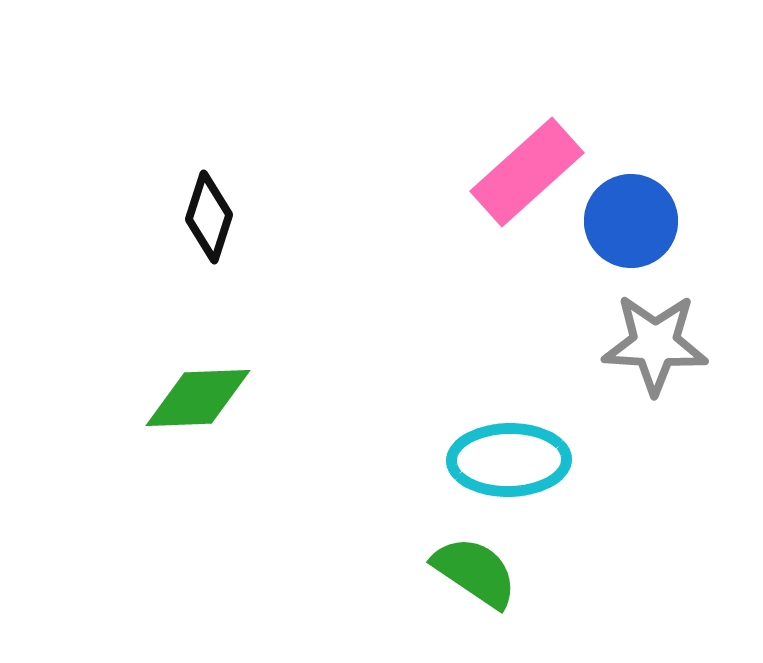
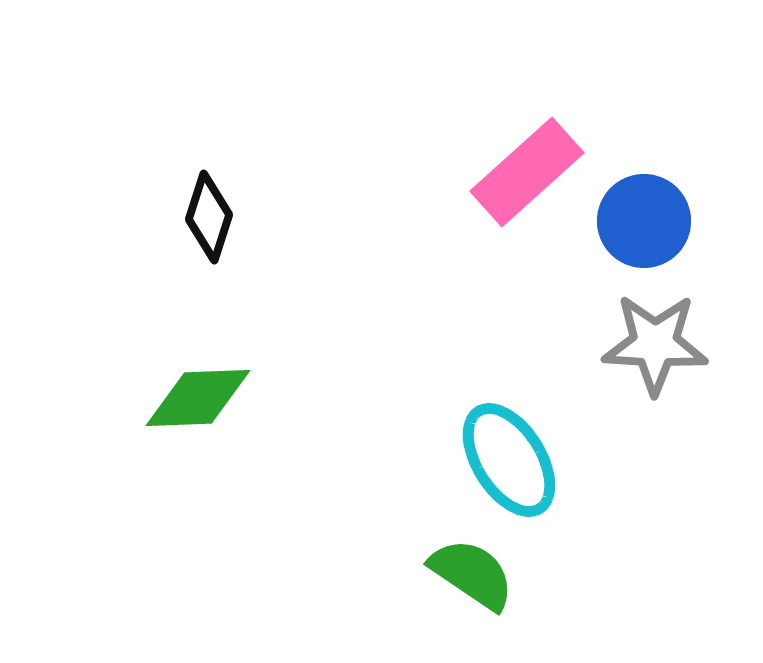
blue circle: moved 13 px right
cyan ellipse: rotated 59 degrees clockwise
green semicircle: moved 3 px left, 2 px down
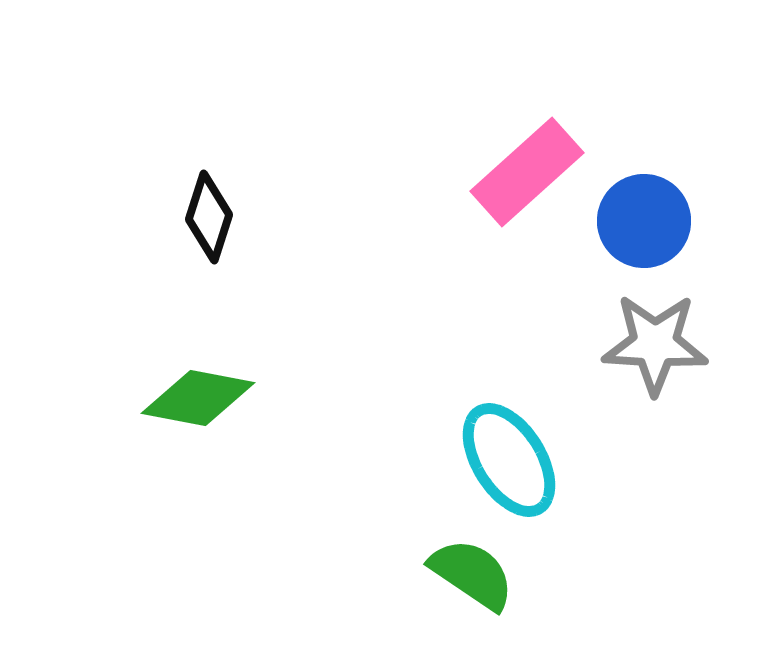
green diamond: rotated 13 degrees clockwise
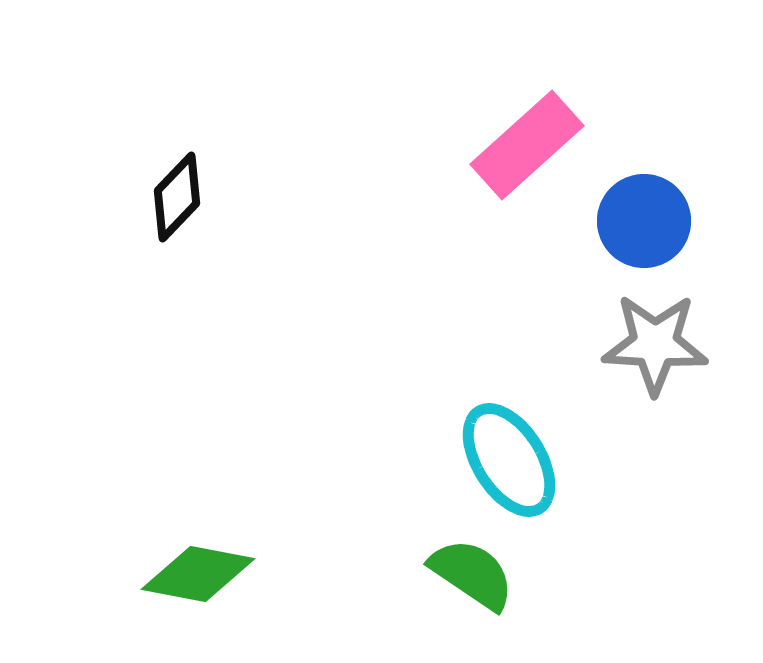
pink rectangle: moved 27 px up
black diamond: moved 32 px left, 20 px up; rotated 26 degrees clockwise
green diamond: moved 176 px down
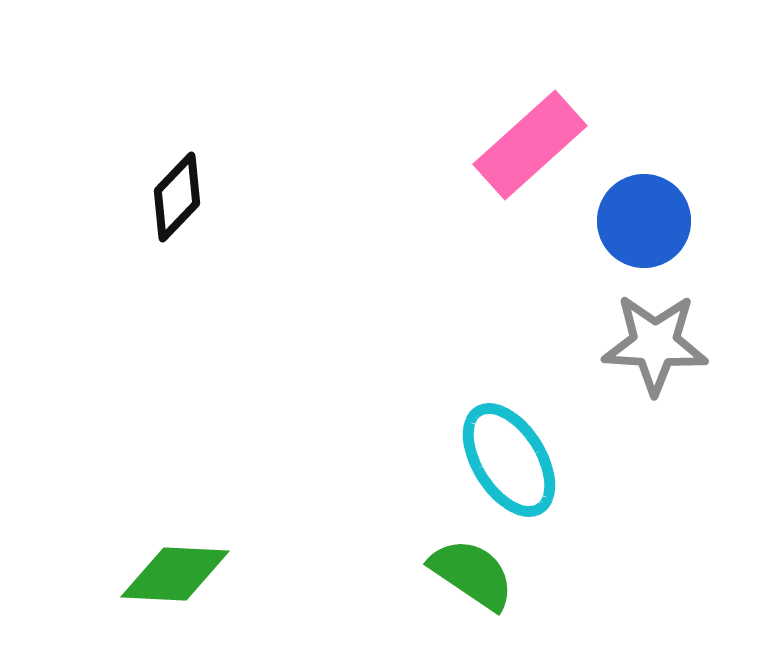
pink rectangle: moved 3 px right
green diamond: moved 23 px left; rotated 8 degrees counterclockwise
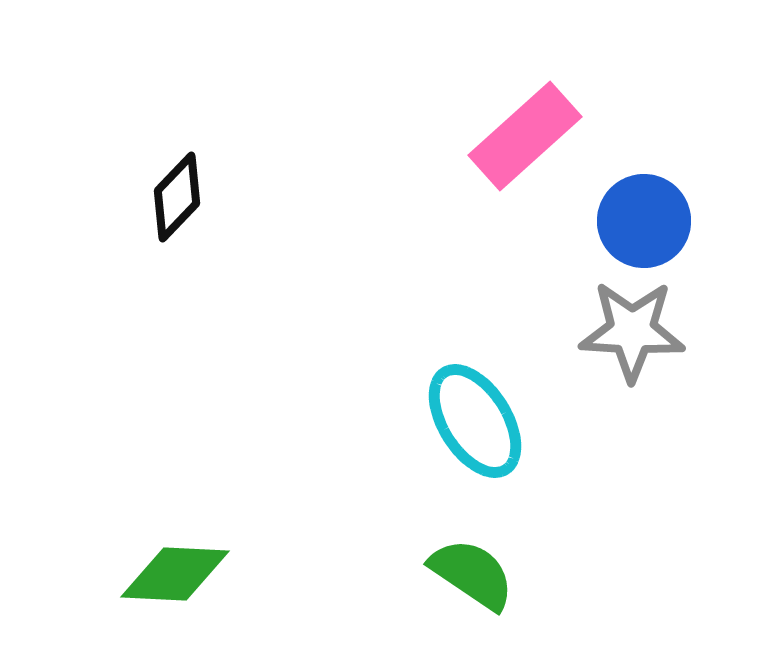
pink rectangle: moved 5 px left, 9 px up
gray star: moved 23 px left, 13 px up
cyan ellipse: moved 34 px left, 39 px up
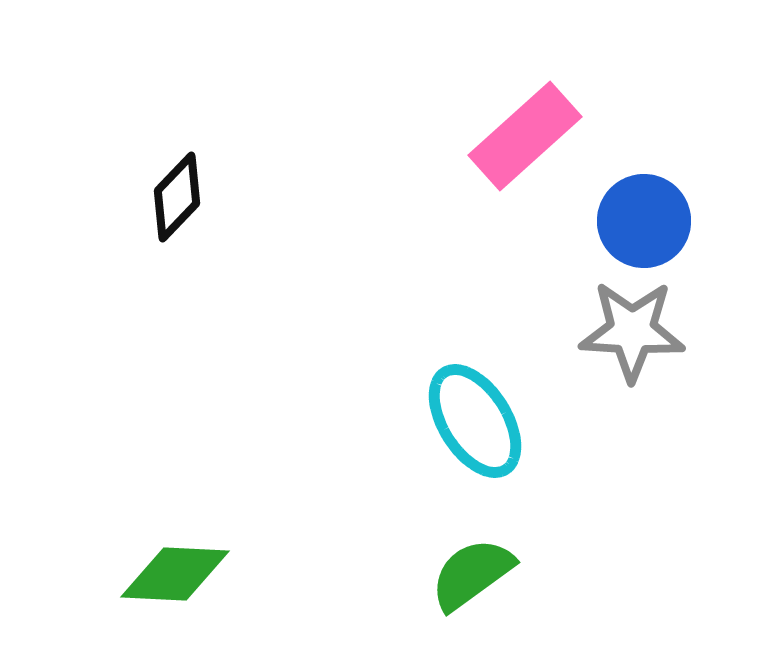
green semicircle: rotated 70 degrees counterclockwise
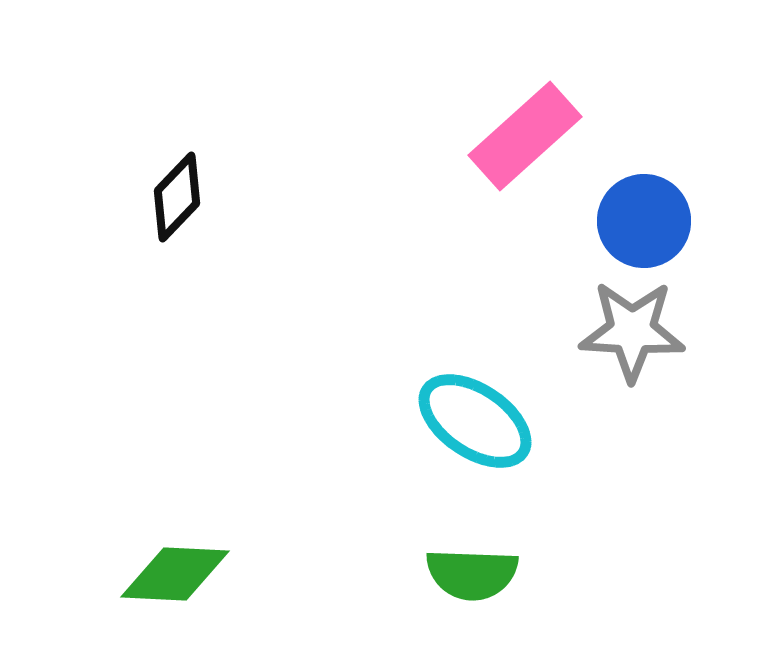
cyan ellipse: rotated 24 degrees counterclockwise
green semicircle: rotated 142 degrees counterclockwise
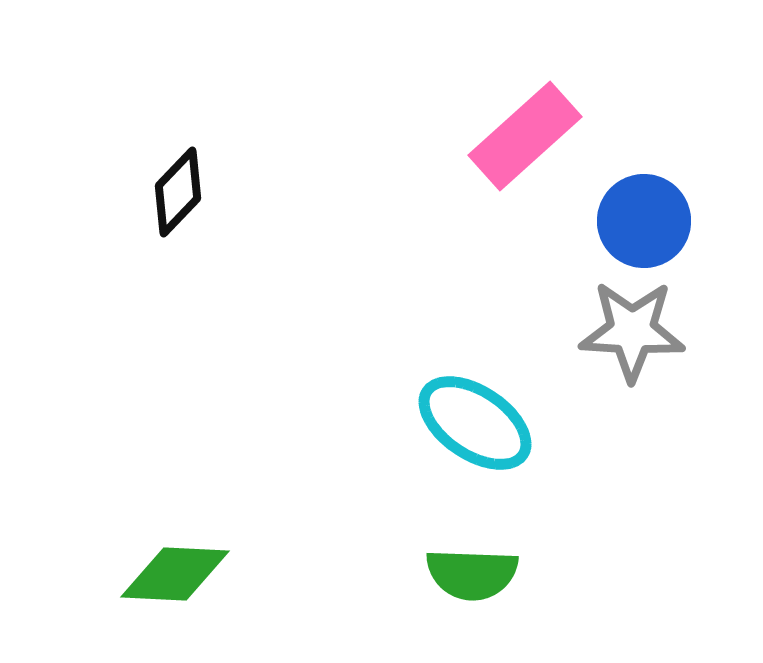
black diamond: moved 1 px right, 5 px up
cyan ellipse: moved 2 px down
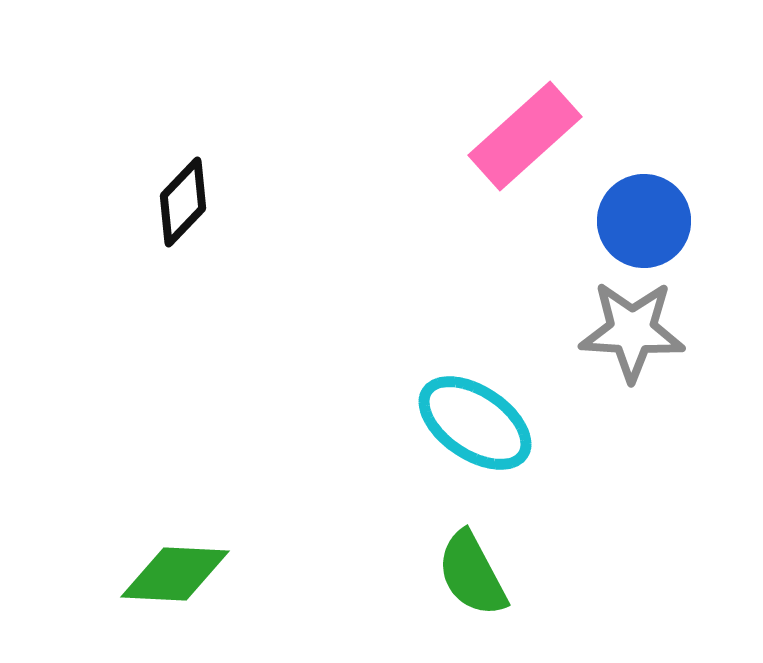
black diamond: moved 5 px right, 10 px down
green semicircle: rotated 60 degrees clockwise
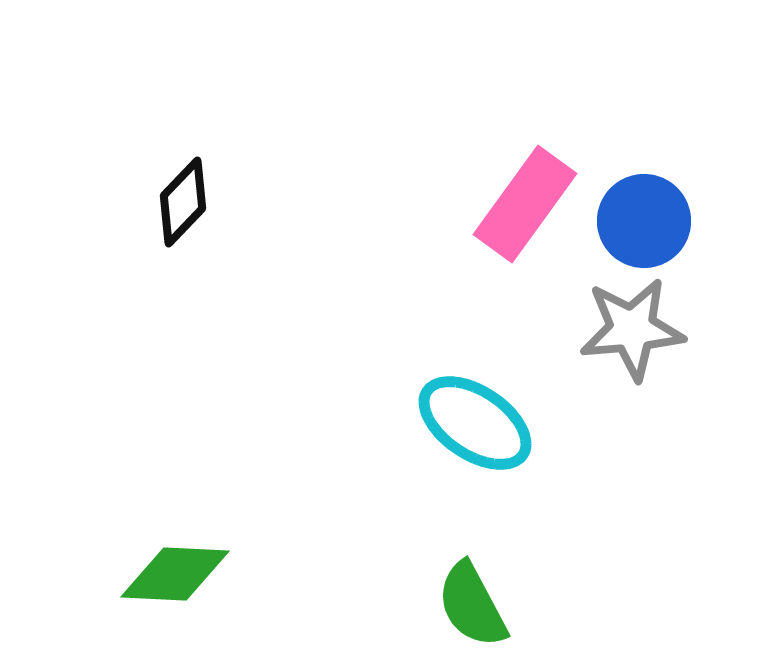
pink rectangle: moved 68 px down; rotated 12 degrees counterclockwise
gray star: moved 2 px up; rotated 8 degrees counterclockwise
green semicircle: moved 31 px down
